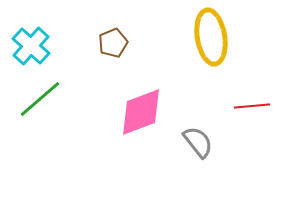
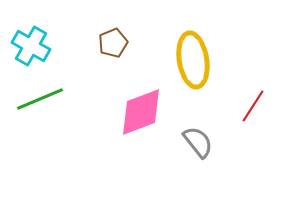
yellow ellipse: moved 18 px left, 23 px down
cyan cross: rotated 12 degrees counterclockwise
green line: rotated 18 degrees clockwise
red line: moved 1 px right; rotated 52 degrees counterclockwise
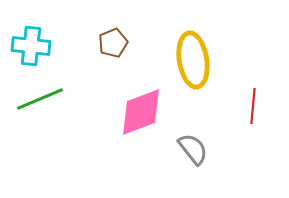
cyan cross: rotated 24 degrees counterclockwise
red line: rotated 28 degrees counterclockwise
gray semicircle: moved 5 px left, 7 px down
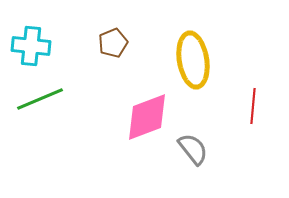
pink diamond: moved 6 px right, 5 px down
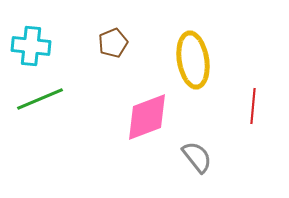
gray semicircle: moved 4 px right, 8 px down
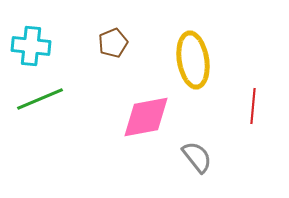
pink diamond: moved 1 px left; rotated 10 degrees clockwise
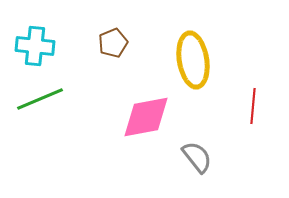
cyan cross: moved 4 px right
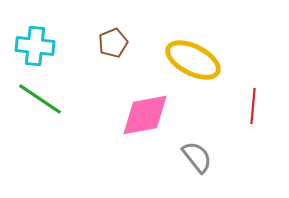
yellow ellipse: rotated 54 degrees counterclockwise
green line: rotated 57 degrees clockwise
pink diamond: moved 1 px left, 2 px up
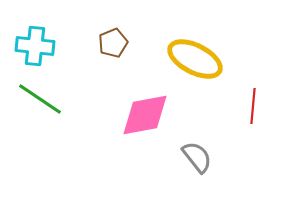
yellow ellipse: moved 2 px right, 1 px up
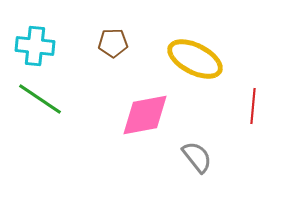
brown pentagon: rotated 20 degrees clockwise
